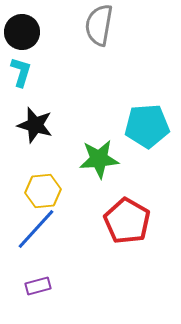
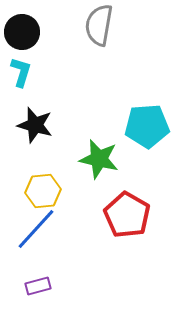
green star: rotated 18 degrees clockwise
red pentagon: moved 6 px up
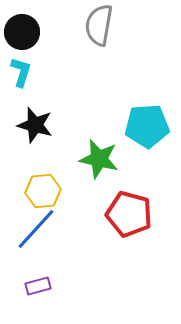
red pentagon: moved 2 px right, 1 px up; rotated 15 degrees counterclockwise
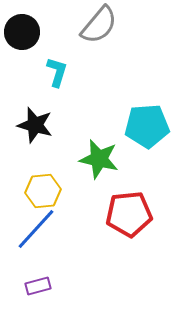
gray semicircle: rotated 150 degrees counterclockwise
cyan L-shape: moved 36 px right
red pentagon: rotated 21 degrees counterclockwise
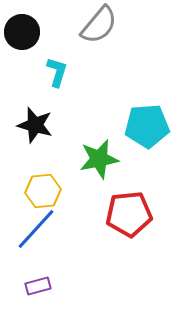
green star: rotated 24 degrees counterclockwise
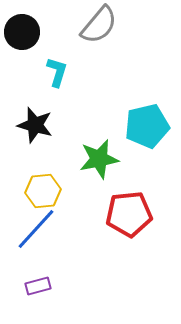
cyan pentagon: rotated 9 degrees counterclockwise
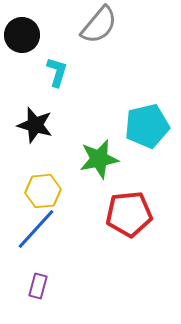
black circle: moved 3 px down
purple rectangle: rotated 60 degrees counterclockwise
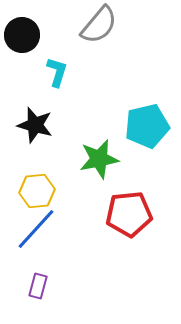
yellow hexagon: moved 6 px left
